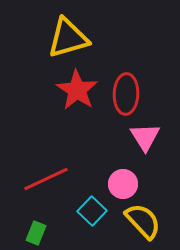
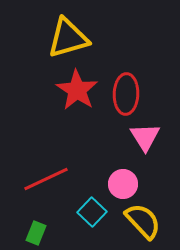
cyan square: moved 1 px down
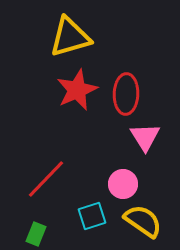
yellow triangle: moved 2 px right, 1 px up
red star: rotated 15 degrees clockwise
red line: rotated 21 degrees counterclockwise
cyan square: moved 4 px down; rotated 28 degrees clockwise
yellow semicircle: rotated 12 degrees counterclockwise
green rectangle: moved 1 px down
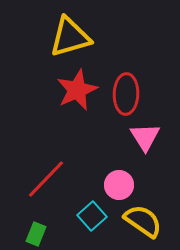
pink circle: moved 4 px left, 1 px down
cyan square: rotated 24 degrees counterclockwise
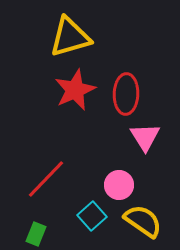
red star: moved 2 px left
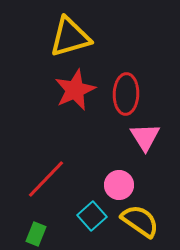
yellow semicircle: moved 3 px left
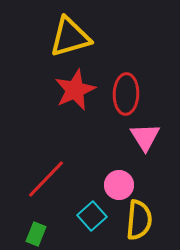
yellow semicircle: moved 1 px left, 1 px up; rotated 60 degrees clockwise
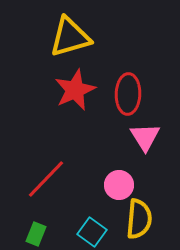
red ellipse: moved 2 px right
cyan square: moved 16 px down; rotated 12 degrees counterclockwise
yellow semicircle: moved 1 px up
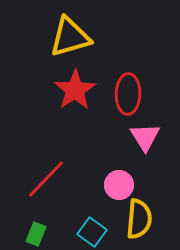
red star: rotated 9 degrees counterclockwise
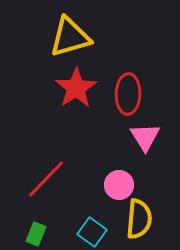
red star: moved 1 px right, 2 px up
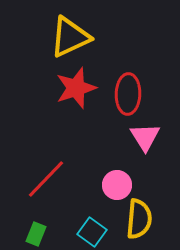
yellow triangle: rotated 9 degrees counterclockwise
red star: rotated 15 degrees clockwise
pink circle: moved 2 px left
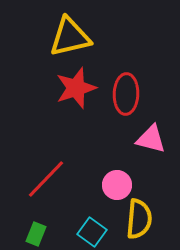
yellow triangle: rotated 12 degrees clockwise
red ellipse: moved 2 px left
pink triangle: moved 6 px right, 2 px down; rotated 44 degrees counterclockwise
